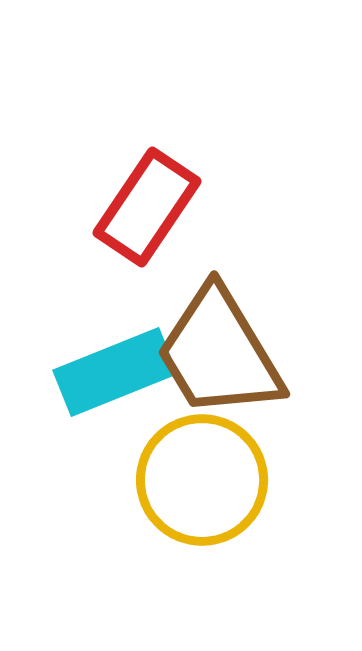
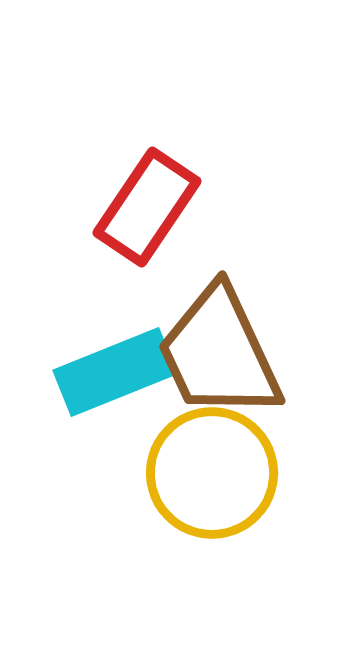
brown trapezoid: rotated 6 degrees clockwise
yellow circle: moved 10 px right, 7 px up
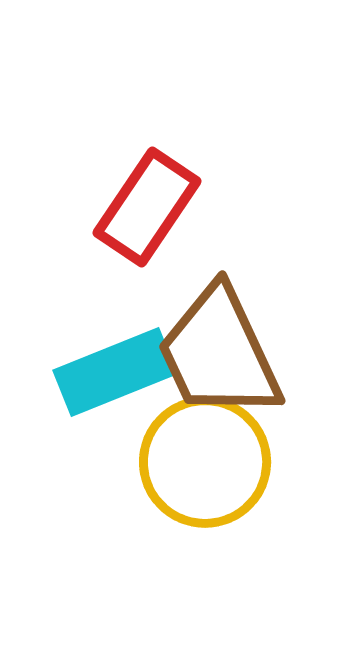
yellow circle: moved 7 px left, 11 px up
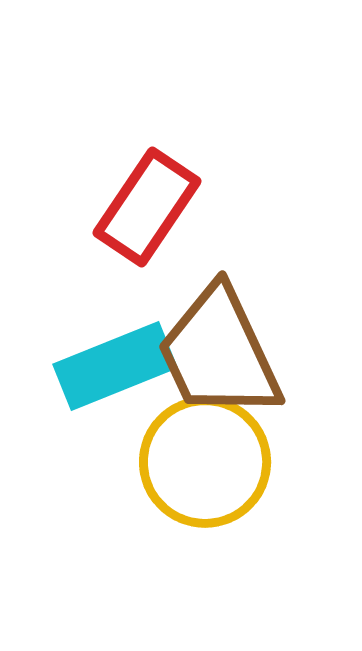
cyan rectangle: moved 6 px up
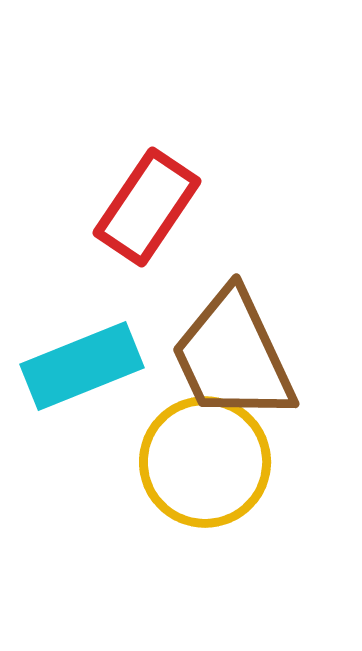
brown trapezoid: moved 14 px right, 3 px down
cyan rectangle: moved 33 px left
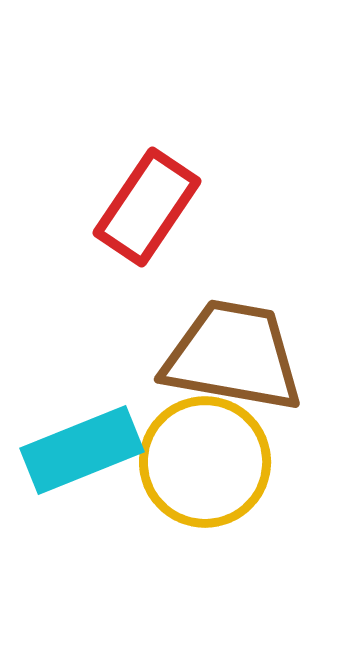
brown trapezoid: rotated 125 degrees clockwise
cyan rectangle: moved 84 px down
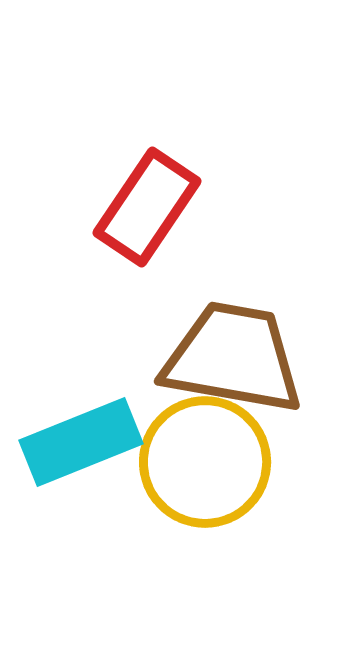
brown trapezoid: moved 2 px down
cyan rectangle: moved 1 px left, 8 px up
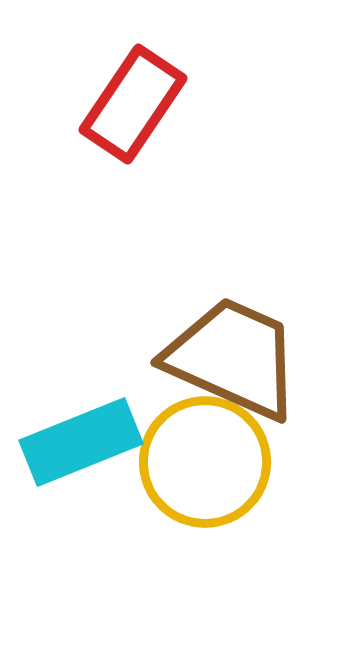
red rectangle: moved 14 px left, 103 px up
brown trapezoid: rotated 14 degrees clockwise
